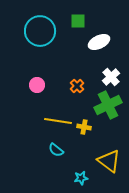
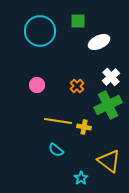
cyan star: rotated 24 degrees counterclockwise
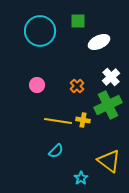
yellow cross: moved 1 px left, 7 px up
cyan semicircle: moved 1 px down; rotated 84 degrees counterclockwise
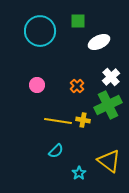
cyan star: moved 2 px left, 5 px up
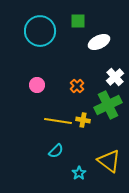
white cross: moved 4 px right
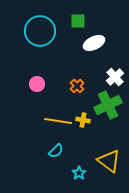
white ellipse: moved 5 px left, 1 px down
pink circle: moved 1 px up
